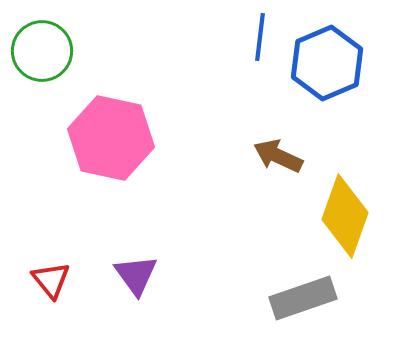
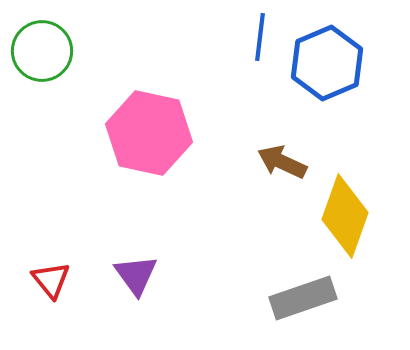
pink hexagon: moved 38 px right, 5 px up
brown arrow: moved 4 px right, 6 px down
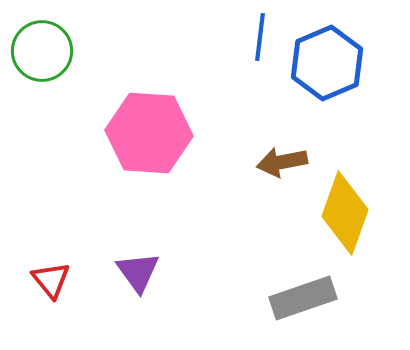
pink hexagon: rotated 8 degrees counterclockwise
brown arrow: rotated 36 degrees counterclockwise
yellow diamond: moved 3 px up
purple triangle: moved 2 px right, 3 px up
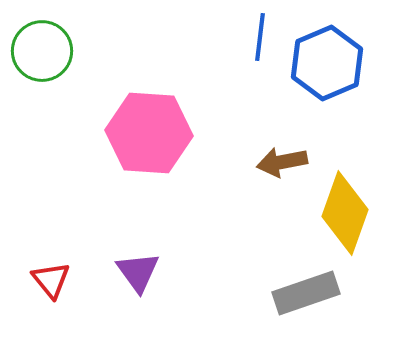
gray rectangle: moved 3 px right, 5 px up
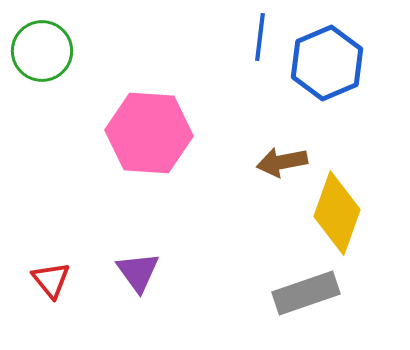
yellow diamond: moved 8 px left
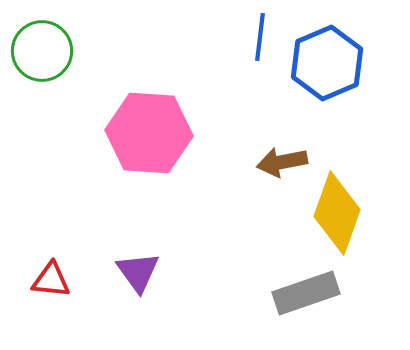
red triangle: rotated 45 degrees counterclockwise
